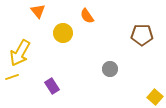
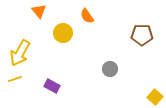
orange triangle: moved 1 px right
yellow line: moved 3 px right, 2 px down
purple rectangle: rotated 28 degrees counterclockwise
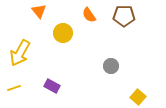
orange semicircle: moved 2 px right, 1 px up
brown pentagon: moved 18 px left, 19 px up
gray circle: moved 1 px right, 3 px up
yellow line: moved 1 px left, 9 px down
yellow square: moved 17 px left
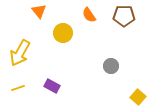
yellow line: moved 4 px right
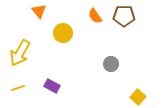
orange semicircle: moved 6 px right, 1 px down
gray circle: moved 2 px up
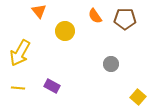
brown pentagon: moved 1 px right, 3 px down
yellow circle: moved 2 px right, 2 px up
yellow line: rotated 24 degrees clockwise
